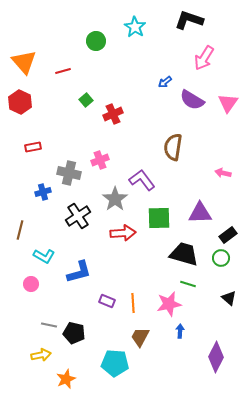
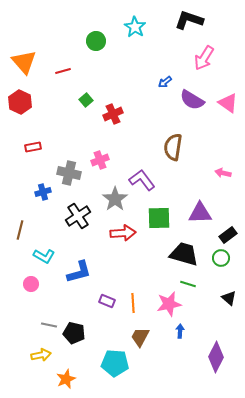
pink triangle at (228, 103): rotated 30 degrees counterclockwise
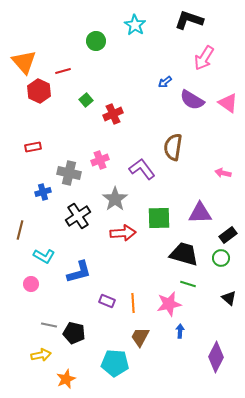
cyan star at (135, 27): moved 2 px up
red hexagon at (20, 102): moved 19 px right, 11 px up
purple L-shape at (142, 180): moved 11 px up
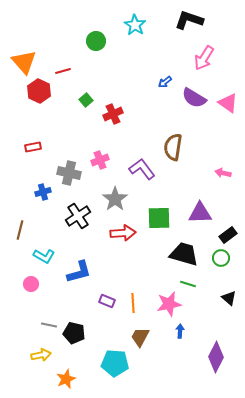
purple semicircle at (192, 100): moved 2 px right, 2 px up
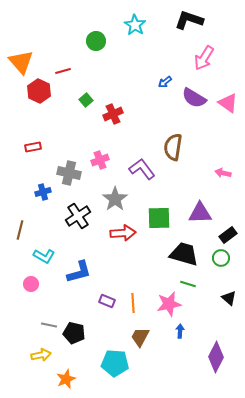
orange triangle at (24, 62): moved 3 px left
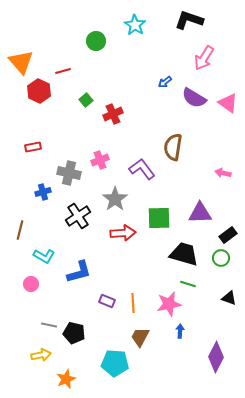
black triangle at (229, 298): rotated 21 degrees counterclockwise
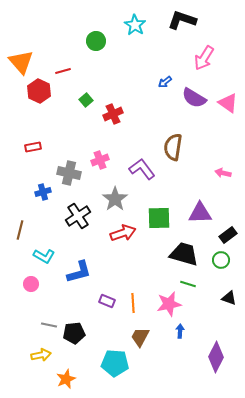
black L-shape at (189, 20): moved 7 px left
red arrow at (123, 233): rotated 15 degrees counterclockwise
green circle at (221, 258): moved 2 px down
black pentagon at (74, 333): rotated 20 degrees counterclockwise
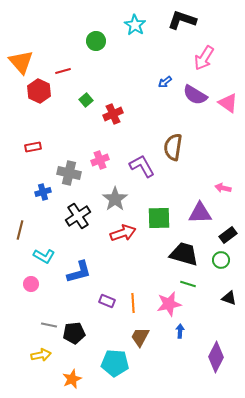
purple semicircle at (194, 98): moved 1 px right, 3 px up
purple L-shape at (142, 169): moved 3 px up; rotated 8 degrees clockwise
pink arrow at (223, 173): moved 15 px down
orange star at (66, 379): moved 6 px right
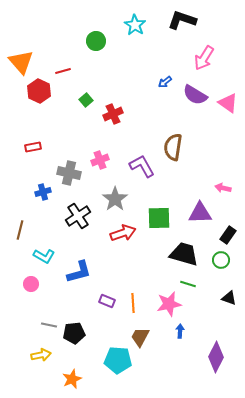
black rectangle at (228, 235): rotated 18 degrees counterclockwise
cyan pentagon at (115, 363): moved 3 px right, 3 px up
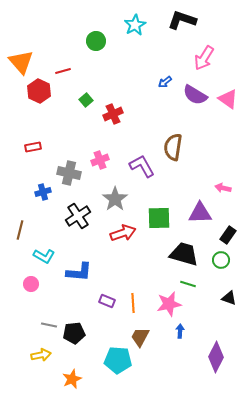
cyan star at (135, 25): rotated 10 degrees clockwise
pink triangle at (228, 103): moved 4 px up
blue L-shape at (79, 272): rotated 20 degrees clockwise
